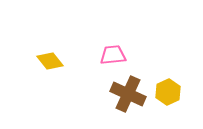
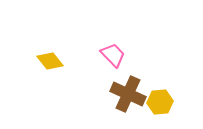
pink trapezoid: rotated 52 degrees clockwise
yellow hexagon: moved 8 px left, 10 px down; rotated 20 degrees clockwise
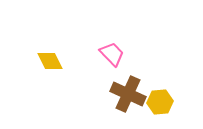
pink trapezoid: moved 1 px left, 1 px up
yellow diamond: rotated 12 degrees clockwise
